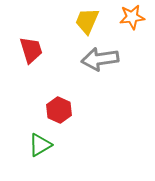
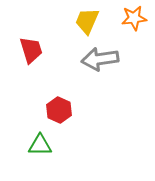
orange star: moved 2 px right, 1 px down
green triangle: rotated 30 degrees clockwise
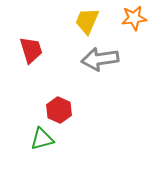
green triangle: moved 2 px right, 6 px up; rotated 15 degrees counterclockwise
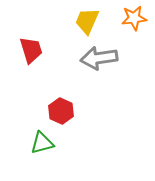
gray arrow: moved 1 px left, 1 px up
red hexagon: moved 2 px right, 1 px down
green triangle: moved 4 px down
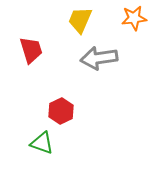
yellow trapezoid: moved 7 px left, 1 px up
red hexagon: rotated 10 degrees clockwise
green triangle: rotated 35 degrees clockwise
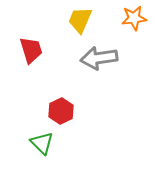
green triangle: rotated 25 degrees clockwise
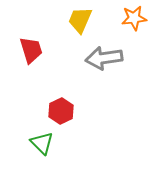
gray arrow: moved 5 px right
